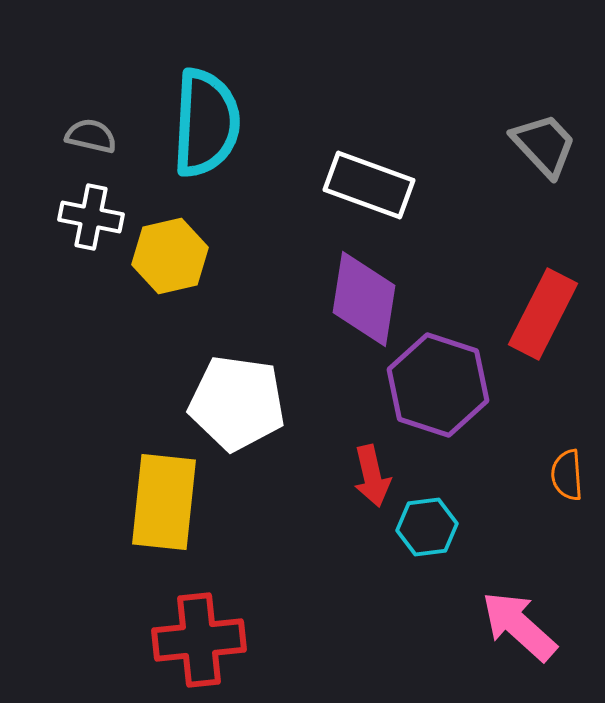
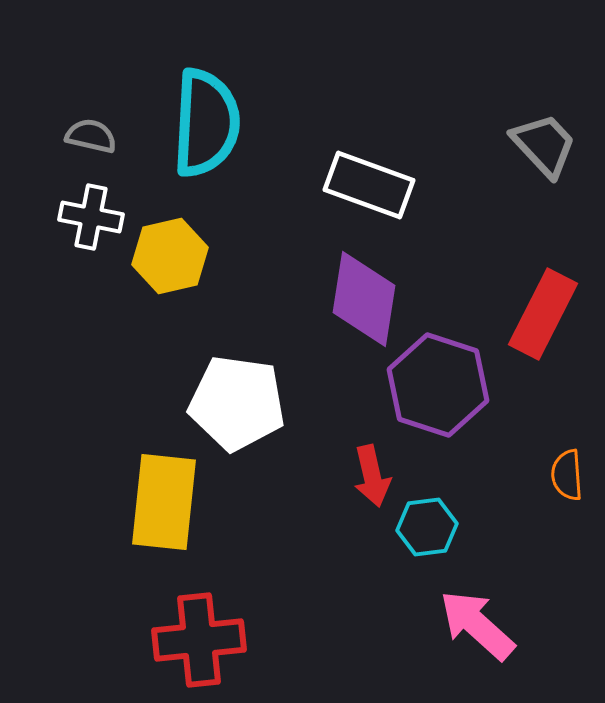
pink arrow: moved 42 px left, 1 px up
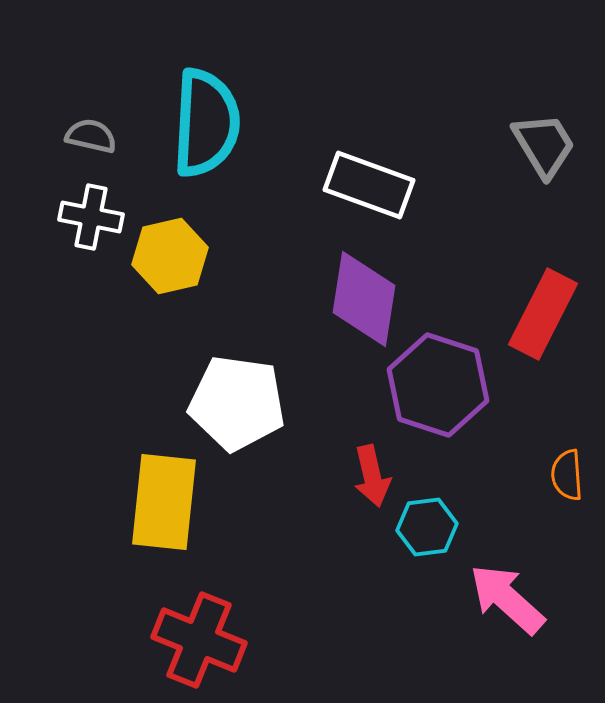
gray trapezoid: rotated 12 degrees clockwise
pink arrow: moved 30 px right, 26 px up
red cross: rotated 28 degrees clockwise
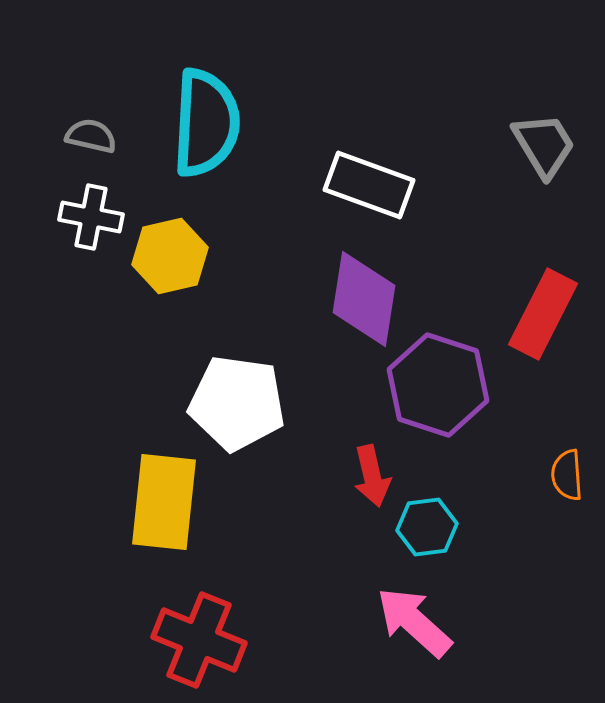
pink arrow: moved 93 px left, 23 px down
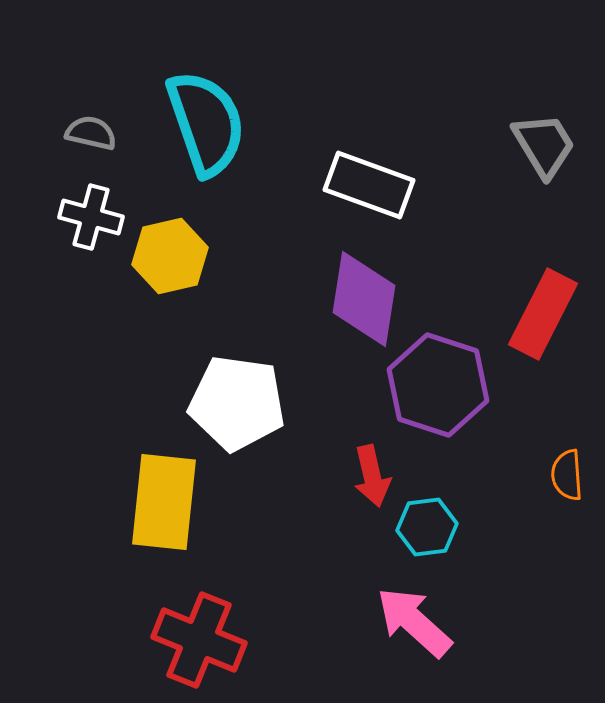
cyan semicircle: rotated 22 degrees counterclockwise
gray semicircle: moved 3 px up
white cross: rotated 4 degrees clockwise
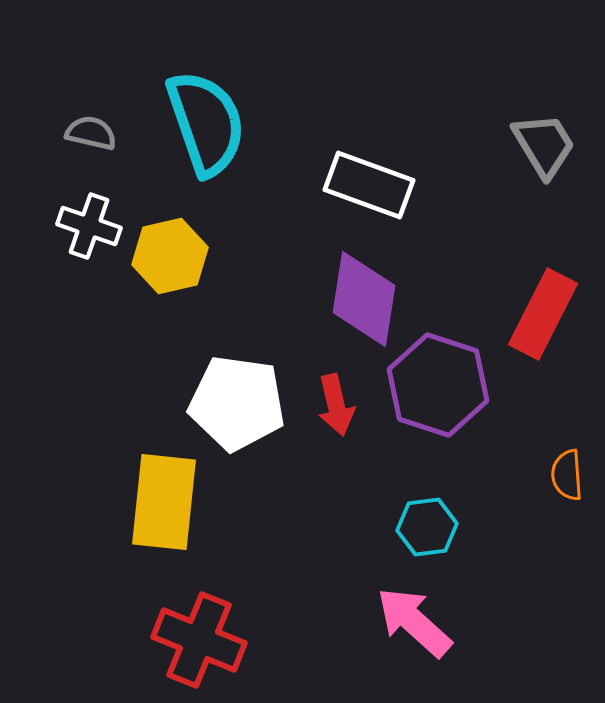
white cross: moved 2 px left, 9 px down; rotated 4 degrees clockwise
red arrow: moved 36 px left, 71 px up
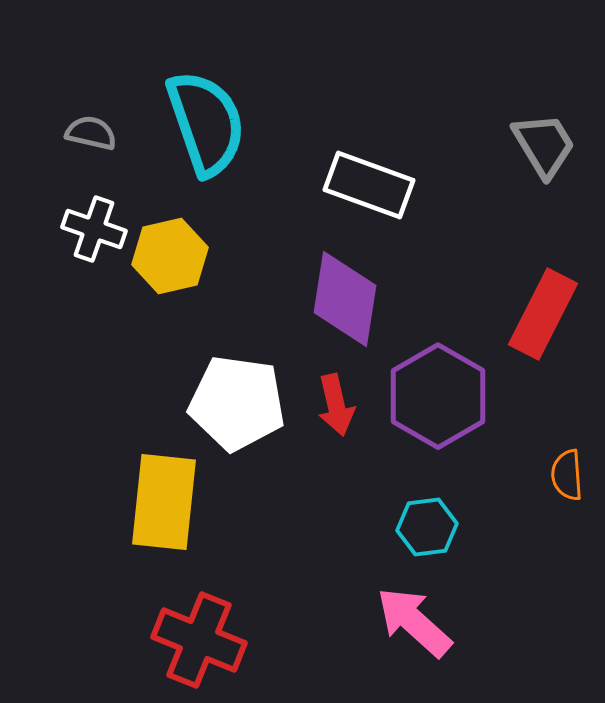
white cross: moved 5 px right, 3 px down
purple diamond: moved 19 px left
purple hexagon: moved 11 px down; rotated 12 degrees clockwise
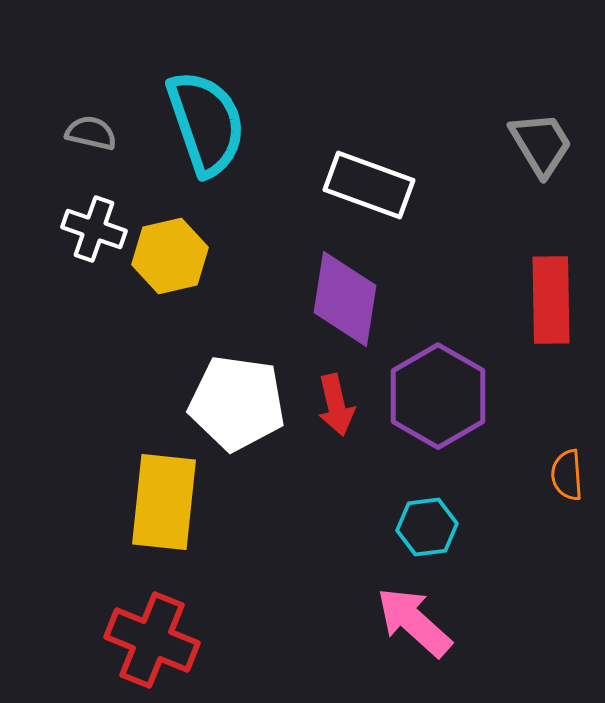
gray trapezoid: moved 3 px left, 1 px up
red rectangle: moved 8 px right, 14 px up; rotated 28 degrees counterclockwise
red cross: moved 47 px left
